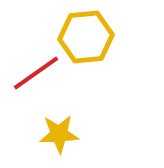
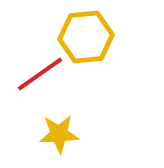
red line: moved 4 px right, 1 px down
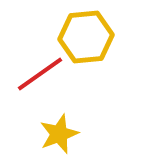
yellow star: rotated 18 degrees counterclockwise
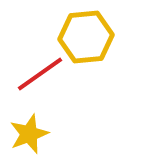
yellow star: moved 30 px left
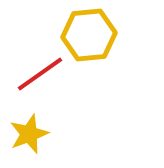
yellow hexagon: moved 3 px right, 2 px up
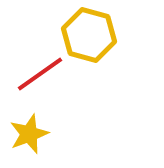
yellow hexagon: rotated 20 degrees clockwise
